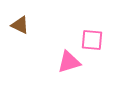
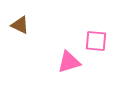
pink square: moved 4 px right, 1 px down
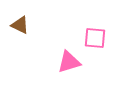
pink square: moved 1 px left, 3 px up
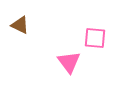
pink triangle: rotated 50 degrees counterclockwise
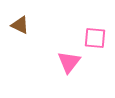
pink triangle: rotated 15 degrees clockwise
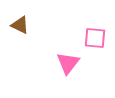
pink triangle: moved 1 px left, 1 px down
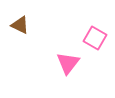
pink square: rotated 25 degrees clockwise
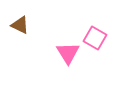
pink triangle: moved 10 px up; rotated 10 degrees counterclockwise
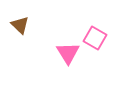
brown triangle: rotated 18 degrees clockwise
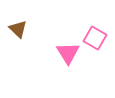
brown triangle: moved 2 px left, 4 px down
